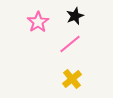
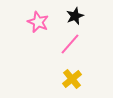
pink star: rotated 15 degrees counterclockwise
pink line: rotated 10 degrees counterclockwise
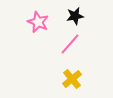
black star: rotated 12 degrees clockwise
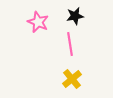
pink line: rotated 50 degrees counterclockwise
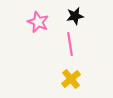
yellow cross: moved 1 px left
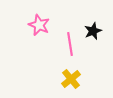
black star: moved 18 px right, 15 px down; rotated 12 degrees counterclockwise
pink star: moved 1 px right, 3 px down
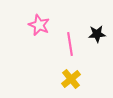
black star: moved 4 px right, 3 px down; rotated 18 degrees clockwise
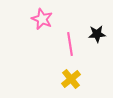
pink star: moved 3 px right, 6 px up
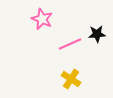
pink line: rotated 75 degrees clockwise
yellow cross: rotated 18 degrees counterclockwise
